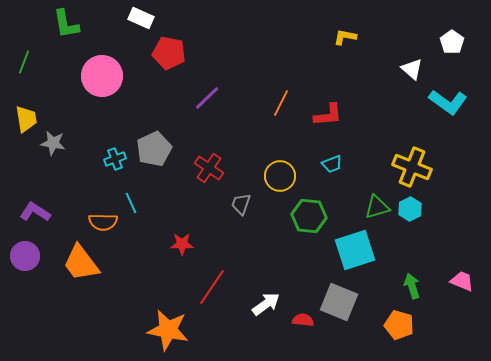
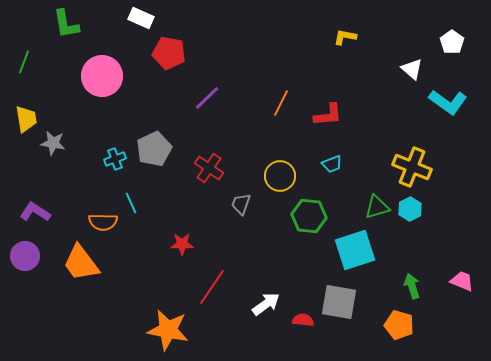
gray square: rotated 12 degrees counterclockwise
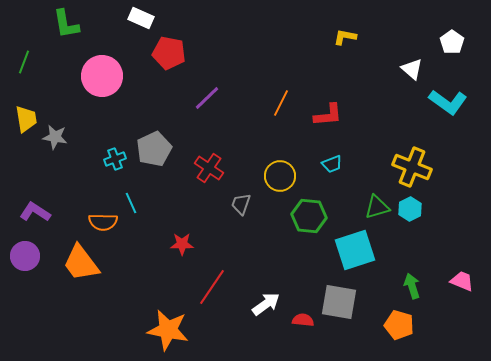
gray star: moved 2 px right, 6 px up
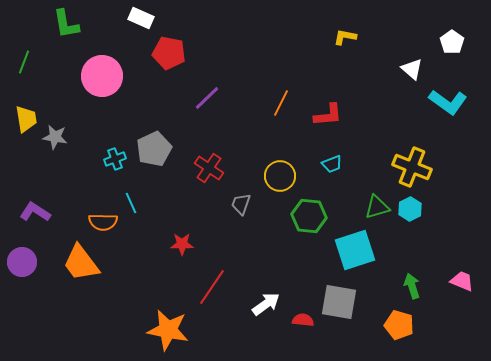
purple circle: moved 3 px left, 6 px down
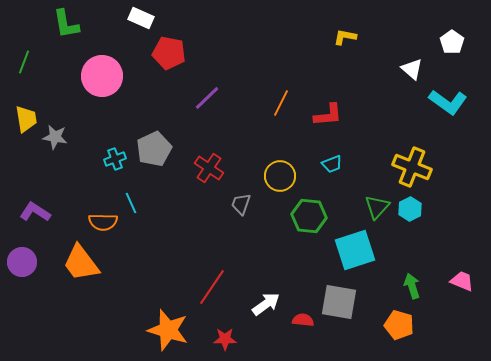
green triangle: rotated 32 degrees counterclockwise
red star: moved 43 px right, 95 px down
orange star: rotated 6 degrees clockwise
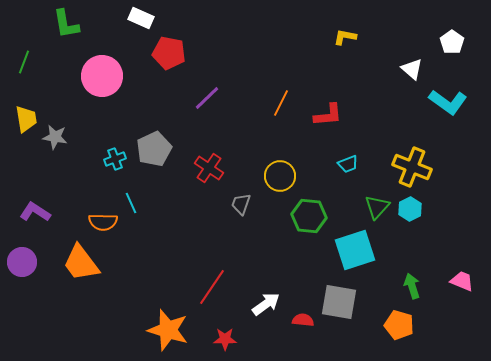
cyan trapezoid: moved 16 px right
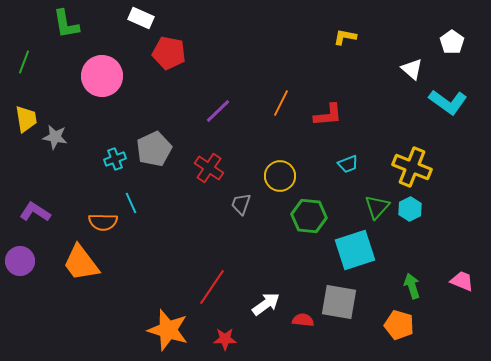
purple line: moved 11 px right, 13 px down
purple circle: moved 2 px left, 1 px up
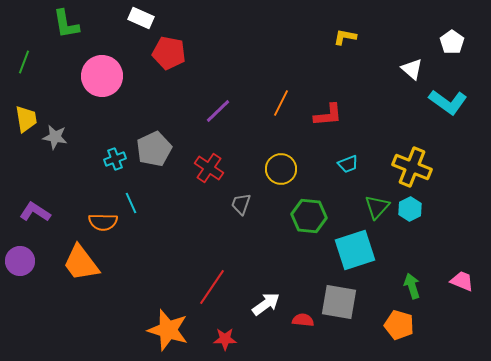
yellow circle: moved 1 px right, 7 px up
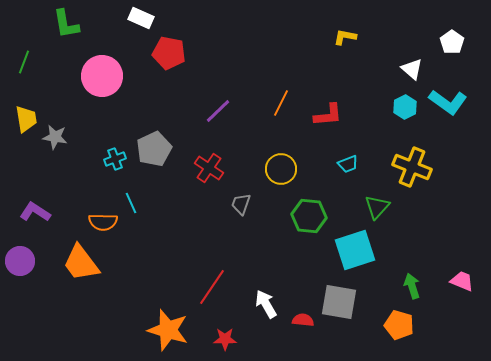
cyan hexagon: moved 5 px left, 102 px up
white arrow: rotated 84 degrees counterclockwise
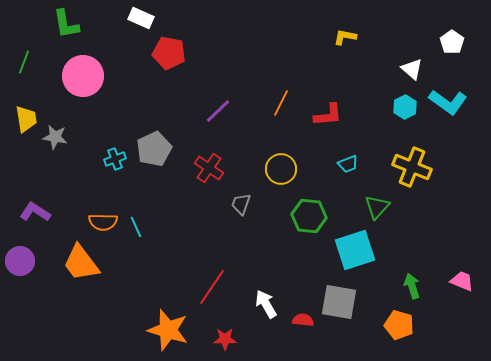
pink circle: moved 19 px left
cyan line: moved 5 px right, 24 px down
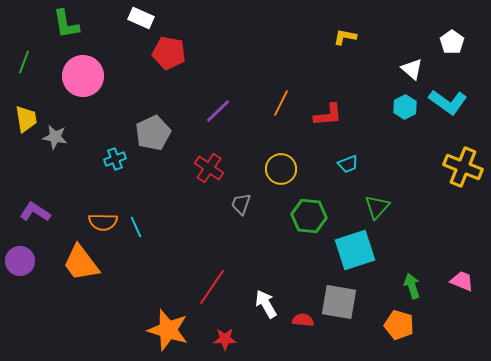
gray pentagon: moved 1 px left, 16 px up
yellow cross: moved 51 px right
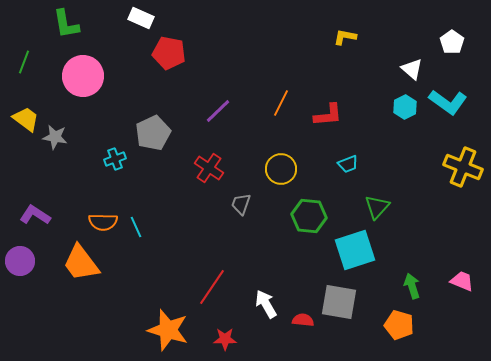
yellow trapezoid: rotated 44 degrees counterclockwise
purple L-shape: moved 3 px down
